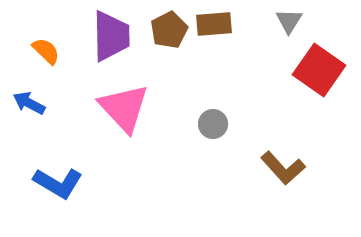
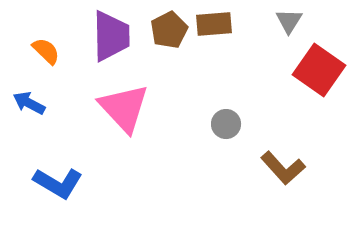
gray circle: moved 13 px right
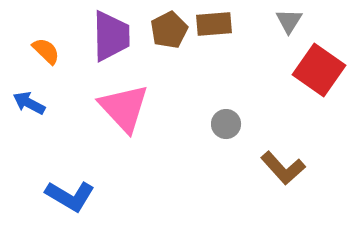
blue L-shape: moved 12 px right, 13 px down
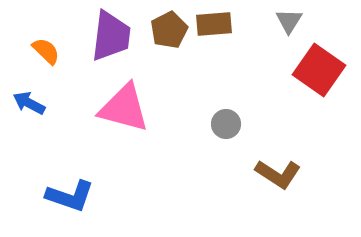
purple trapezoid: rotated 8 degrees clockwise
pink triangle: rotated 32 degrees counterclockwise
brown L-shape: moved 5 px left, 6 px down; rotated 15 degrees counterclockwise
blue L-shape: rotated 12 degrees counterclockwise
